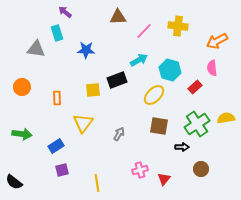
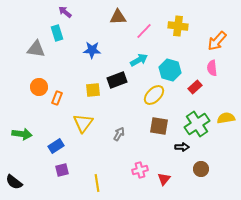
orange arrow: rotated 20 degrees counterclockwise
blue star: moved 6 px right
orange circle: moved 17 px right
orange rectangle: rotated 24 degrees clockwise
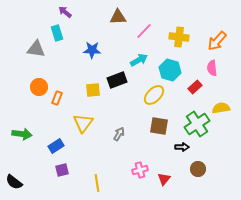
yellow cross: moved 1 px right, 11 px down
yellow semicircle: moved 5 px left, 10 px up
brown circle: moved 3 px left
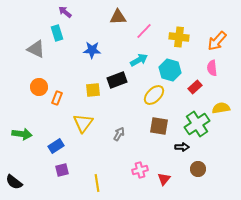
gray triangle: rotated 18 degrees clockwise
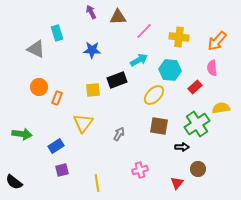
purple arrow: moved 26 px right; rotated 24 degrees clockwise
cyan hexagon: rotated 10 degrees counterclockwise
red triangle: moved 13 px right, 4 px down
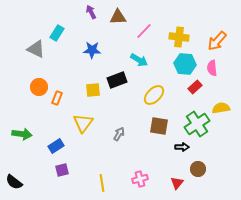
cyan rectangle: rotated 49 degrees clockwise
cyan arrow: rotated 60 degrees clockwise
cyan hexagon: moved 15 px right, 6 px up
pink cross: moved 9 px down
yellow line: moved 5 px right
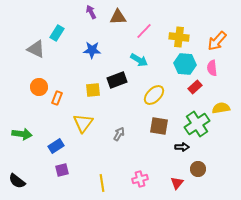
black semicircle: moved 3 px right, 1 px up
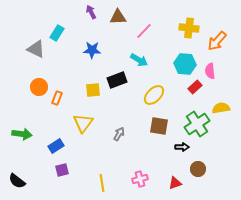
yellow cross: moved 10 px right, 9 px up
pink semicircle: moved 2 px left, 3 px down
red triangle: moved 2 px left; rotated 32 degrees clockwise
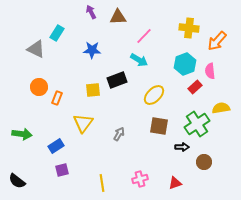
pink line: moved 5 px down
cyan hexagon: rotated 25 degrees counterclockwise
brown circle: moved 6 px right, 7 px up
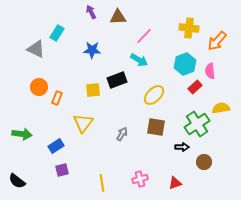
brown square: moved 3 px left, 1 px down
gray arrow: moved 3 px right
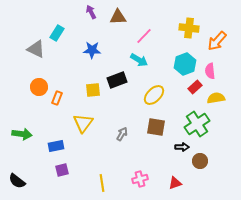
yellow semicircle: moved 5 px left, 10 px up
blue rectangle: rotated 21 degrees clockwise
brown circle: moved 4 px left, 1 px up
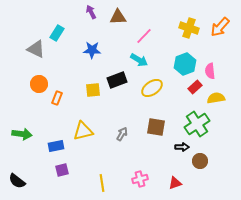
yellow cross: rotated 12 degrees clockwise
orange arrow: moved 3 px right, 14 px up
orange circle: moved 3 px up
yellow ellipse: moved 2 px left, 7 px up; rotated 10 degrees clockwise
yellow triangle: moved 8 px down; rotated 40 degrees clockwise
